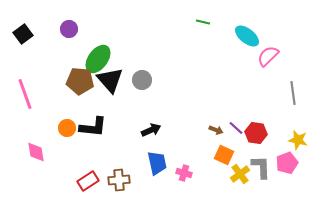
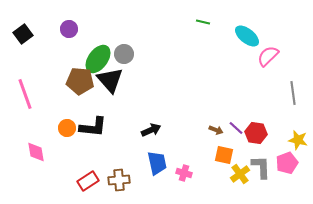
gray circle: moved 18 px left, 26 px up
orange square: rotated 12 degrees counterclockwise
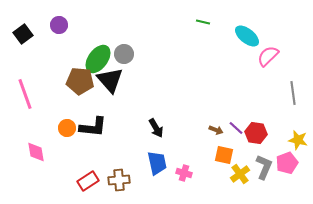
purple circle: moved 10 px left, 4 px up
black arrow: moved 5 px right, 2 px up; rotated 84 degrees clockwise
gray L-shape: moved 3 px right; rotated 25 degrees clockwise
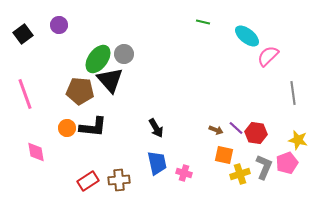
brown pentagon: moved 10 px down
yellow cross: rotated 18 degrees clockwise
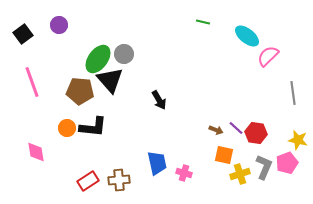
pink line: moved 7 px right, 12 px up
black arrow: moved 3 px right, 28 px up
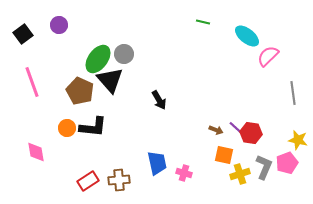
brown pentagon: rotated 20 degrees clockwise
red hexagon: moved 5 px left
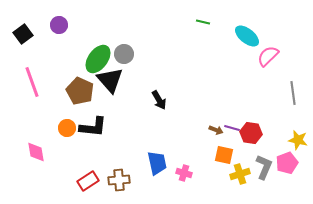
purple line: moved 4 px left; rotated 28 degrees counterclockwise
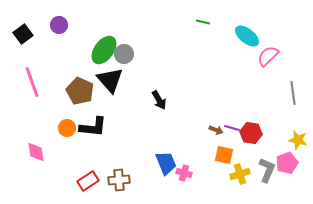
green ellipse: moved 6 px right, 9 px up
blue trapezoid: moved 9 px right; rotated 10 degrees counterclockwise
gray L-shape: moved 3 px right, 3 px down
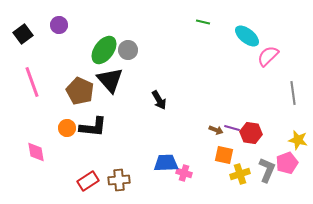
gray circle: moved 4 px right, 4 px up
blue trapezoid: rotated 70 degrees counterclockwise
